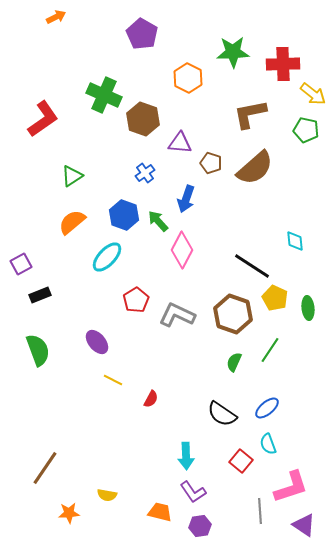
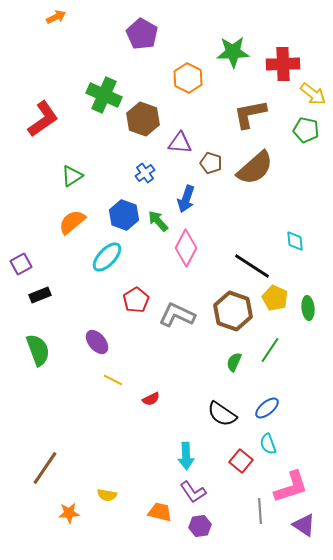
pink diamond at (182, 250): moved 4 px right, 2 px up
brown hexagon at (233, 314): moved 3 px up
red semicircle at (151, 399): rotated 36 degrees clockwise
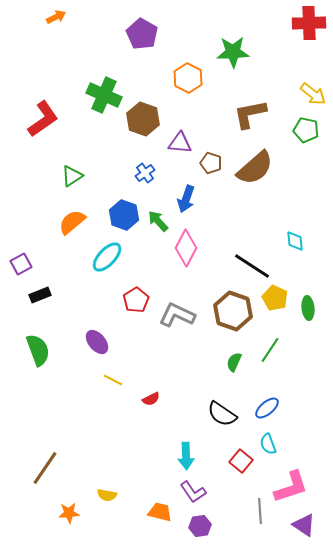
red cross at (283, 64): moved 26 px right, 41 px up
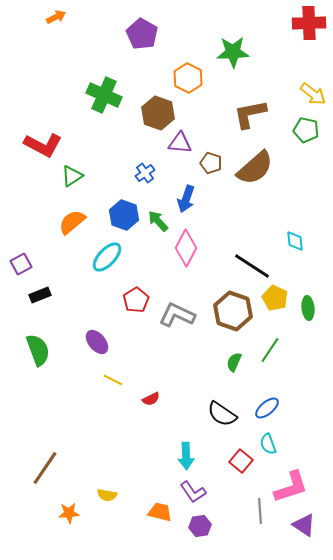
red L-shape at (43, 119): moved 26 px down; rotated 63 degrees clockwise
brown hexagon at (143, 119): moved 15 px right, 6 px up
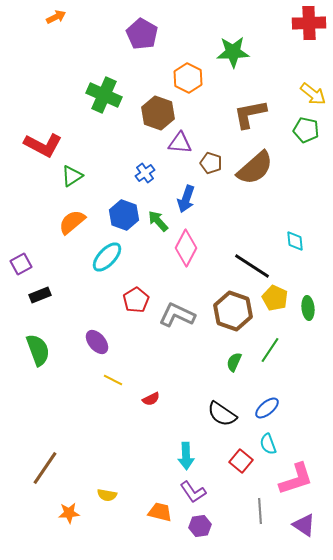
pink L-shape at (291, 487): moved 5 px right, 8 px up
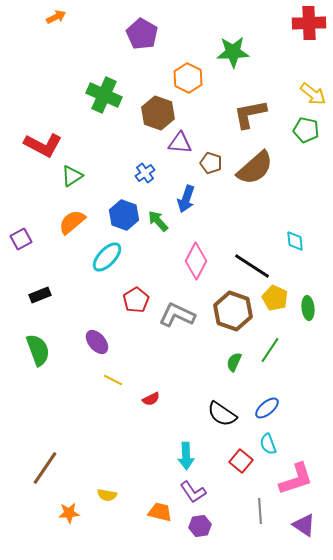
pink diamond at (186, 248): moved 10 px right, 13 px down
purple square at (21, 264): moved 25 px up
